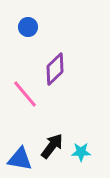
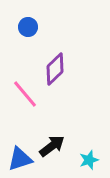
black arrow: rotated 16 degrees clockwise
cyan star: moved 8 px right, 8 px down; rotated 18 degrees counterclockwise
blue triangle: rotated 28 degrees counterclockwise
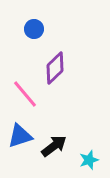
blue circle: moved 6 px right, 2 px down
purple diamond: moved 1 px up
black arrow: moved 2 px right
blue triangle: moved 23 px up
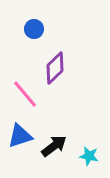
cyan star: moved 4 px up; rotated 30 degrees clockwise
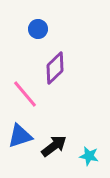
blue circle: moved 4 px right
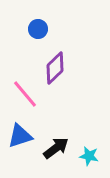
black arrow: moved 2 px right, 2 px down
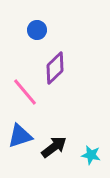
blue circle: moved 1 px left, 1 px down
pink line: moved 2 px up
black arrow: moved 2 px left, 1 px up
cyan star: moved 2 px right, 1 px up
